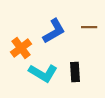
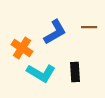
blue L-shape: moved 1 px right, 1 px down
orange cross: moved 1 px right; rotated 20 degrees counterclockwise
cyan L-shape: moved 2 px left
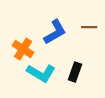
orange cross: moved 1 px right, 1 px down
black rectangle: rotated 24 degrees clockwise
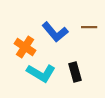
blue L-shape: rotated 80 degrees clockwise
orange cross: moved 2 px right, 2 px up
black rectangle: rotated 36 degrees counterclockwise
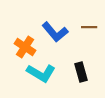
black rectangle: moved 6 px right
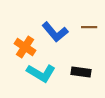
black rectangle: rotated 66 degrees counterclockwise
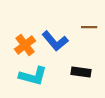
blue L-shape: moved 9 px down
orange cross: moved 2 px up; rotated 20 degrees clockwise
cyan L-shape: moved 8 px left, 3 px down; rotated 16 degrees counterclockwise
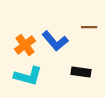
cyan L-shape: moved 5 px left
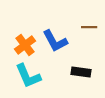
blue L-shape: rotated 12 degrees clockwise
cyan L-shape: rotated 52 degrees clockwise
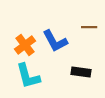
cyan L-shape: rotated 8 degrees clockwise
